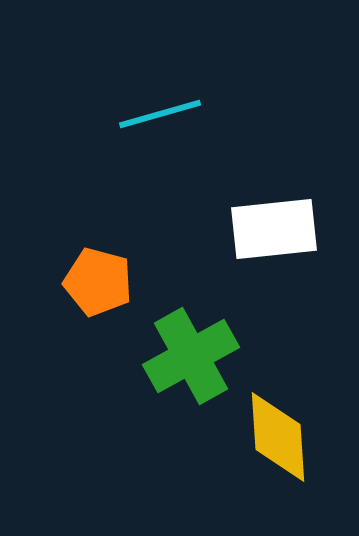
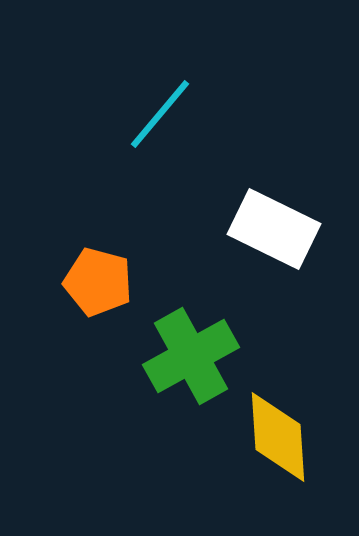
cyan line: rotated 34 degrees counterclockwise
white rectangle: rotated 32 degrees clockwise
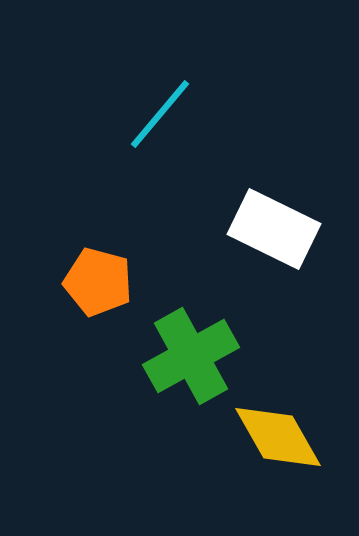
yellow diamond: rotated 26 degrees counterclockwise
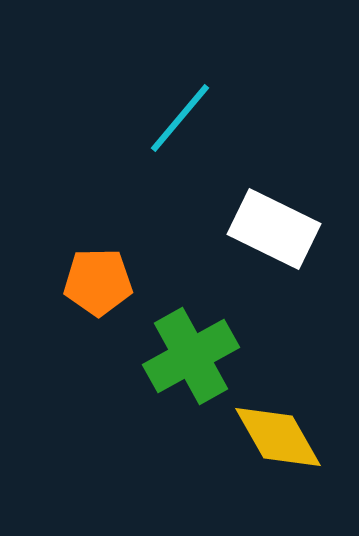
cyan line: moved 20 px right, 4 px down
orange pentagon: rotated 16 degrees counterclockwise
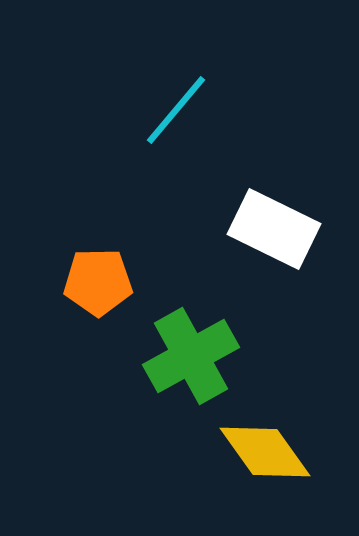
cyan line: moved 4 px left, 8 px up
yellow diamond: moved 13 px left, 15 px down; rotated 6 degrees counterclockwise
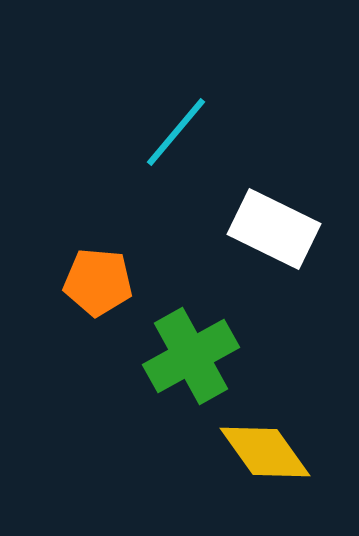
cyan line: moved 22 px down
orange pentagon: rotated 6 degrees clockwise
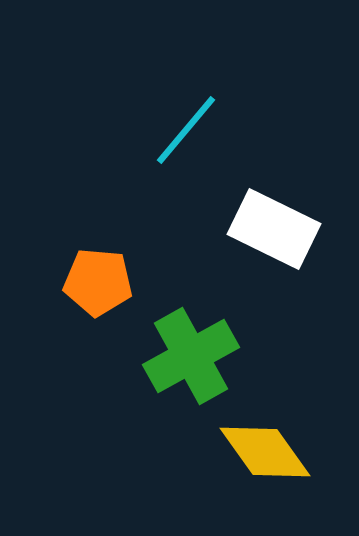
cyan line: moved 10 px right, 2 px up
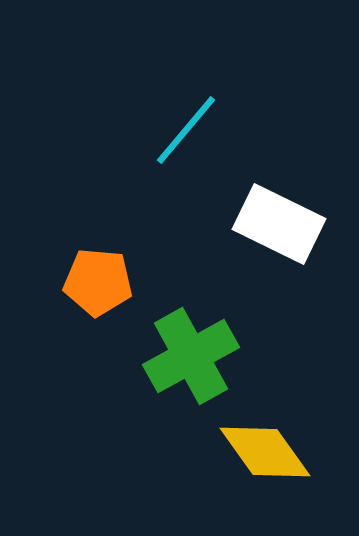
white rectangle: moved 5 px right, 5 px up
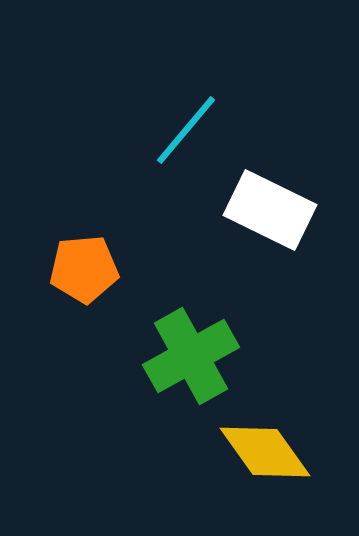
white rectangle: moved 9 px left, 14 px up
orange pentagon: moved 14 px left, 13 px up; rotated 10 degrees counterclockwise
